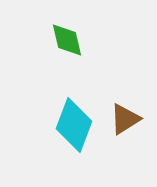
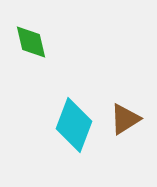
green diamond: moved 36 px left, 2 px down
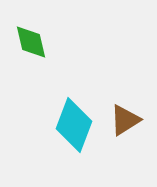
brown triangle: moved 1 px down
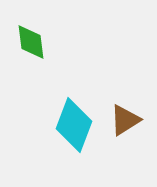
green diamond: rotated 6 degrees clockwise
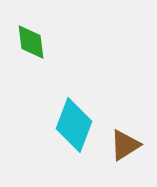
brown triangle: moved 25 px down
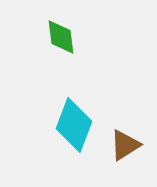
green diamond: moved 30 px right, 5 px up
